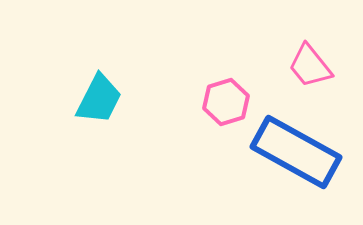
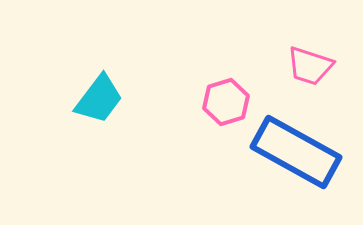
pink trapezoid: rotated 33 degrees counterclockwise
cyan trapezoid: rotated 10 degrees clockwise
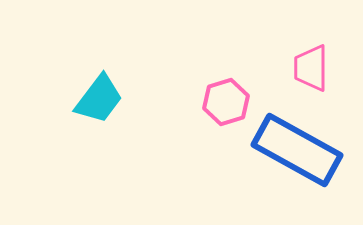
pink trapezoid: moved 1 px right, 2 px down; rotated 72 degrees clockwise
blue rectangle: moved 1 px right, 2 px up
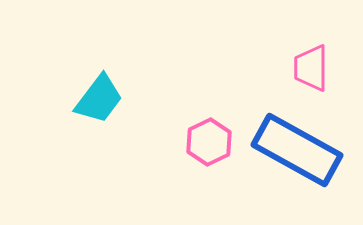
pink hexagon: moved 17 px left, 40 px down; rotated 9 degrees counterclockwise
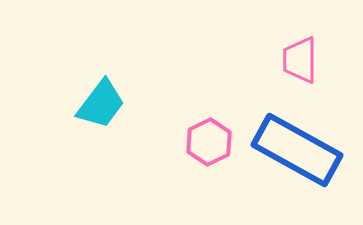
pink trapezoid: moved 11 px left, 8 px up
cyan trapezoid: moved 2 px right, 5 px down
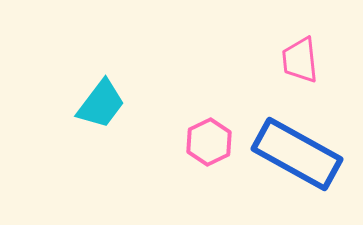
pink trapezoid: rotated 6 degrees counterclockwise
blue rectangle: moved 4 px down
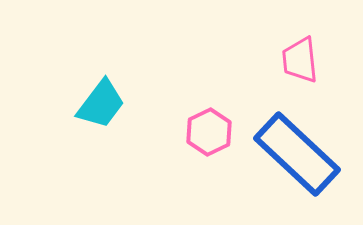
pink hexagon: moved 10 px up
blue rectangle: rotated 14 degrees clockwise
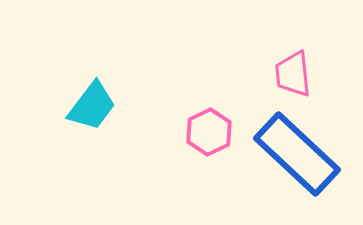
pink trapezoid: moved 7 px left, 14 px down
cyan trapezoid: moved 9 px left, 2 px down
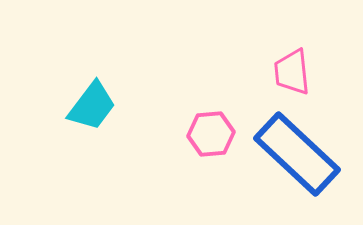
pink trapezoid: moved 1 px left, 2 px up
pink hexagon: moved 2 px right, 2 px down; rotated 21 degrees clockwise
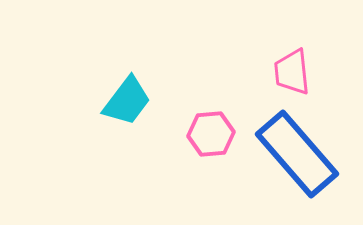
cyan trapezoid: moved 35 px right, 5 px up
blue rectangle: rotated 6 degrees clockwise
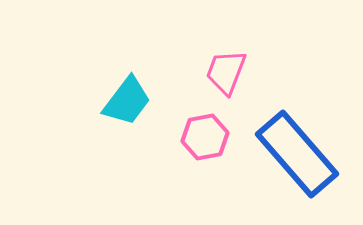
pink trapezoid: moved 66 px left; rotated 27 degrees clockwise
pink hexagon: moved 6 px left, 3 px down; rotated 6 degrees counterclockwise
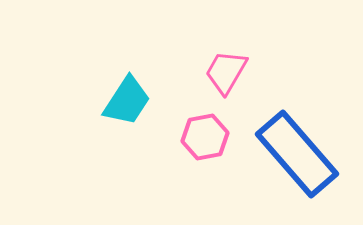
pink trapezoid: rotated 9 degrees clockwise
cyan trapezoid: rotated 4 degrees counterclockwise
